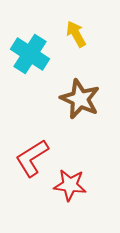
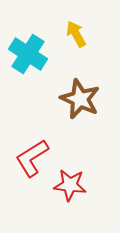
cyan cross: moved 2 px left
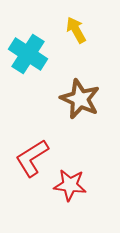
yellow arrow: moved 4 px up
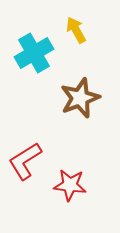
cyan cross: moved 6 px right, 1 px up; rotated 27 degrees clockwise
brown star: moved 1 px up; rotated 27 degrees clockwise
red L-shape: moved 7 px left, 3 px down
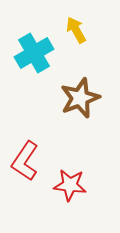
red L-shape: rotated 24 degrees counterclockwise
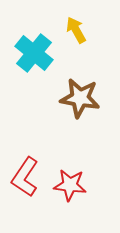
cyan cross: rotated 21 degrees counterclockwise
brown star: rotated 30 degrees clockwise
red L-shape: moved 16 px down
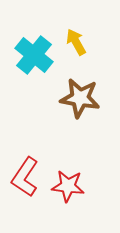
yellow arrow: moved 12 px down
cyan cross: moved 2 px down
red star: moved 2 px left, 1 px down
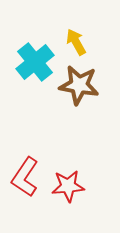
cyan cross: moved 1 px right, 7 px down; rotated 12 degrees clockwise
brown star: moved 1 px left, 13 px up
red star: rotated 12 degrees counterclockwise
